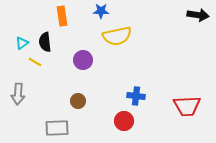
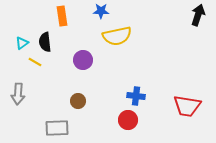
black arrow: rotated 80 degrees counterclockwise
red trapezoid: rotated 12 degrees clockwise
red circle: moved 4 px right, 1 px up
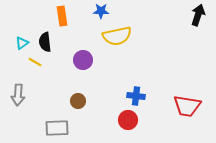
gray arrow: moved 1 px down
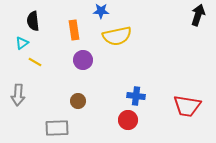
orange rectangle: moved 12 px right, 14 px down
black semicircle: moved 12 px left, 21 px up
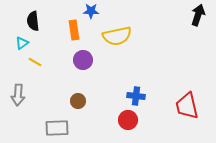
blue star: moved 10 px left
red trapezoid: rotated 68 degrees clockwise
